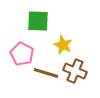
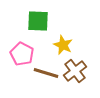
brown cross: rotated 30 degrees clockwise
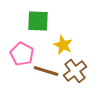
brown line: moved 2 px up
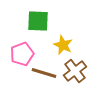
pink pentagon: rotated 25 degrees clockwise
brown line: moved 2 px left, 2 px down
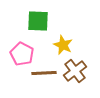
pink pentagon: rotated 25 degrees counterclockwise
brown line: rotated 20 degrees counterclockwise
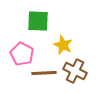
brown cross: rotated 25 degrees counterclockwise
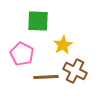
yellow star: rotated 18 degrees clockwise
brown line: moved 2 px right, 4 px down
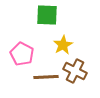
green square: moved 9 px right, 6 px up
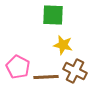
green square: moved 6 px right
yellow star: rotated 30 degrees counterclockwise
pink pentagon: moved 4 px left, 13 px down
